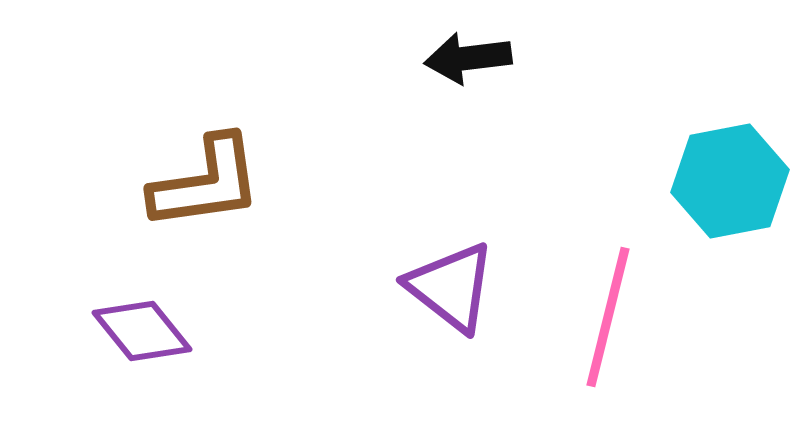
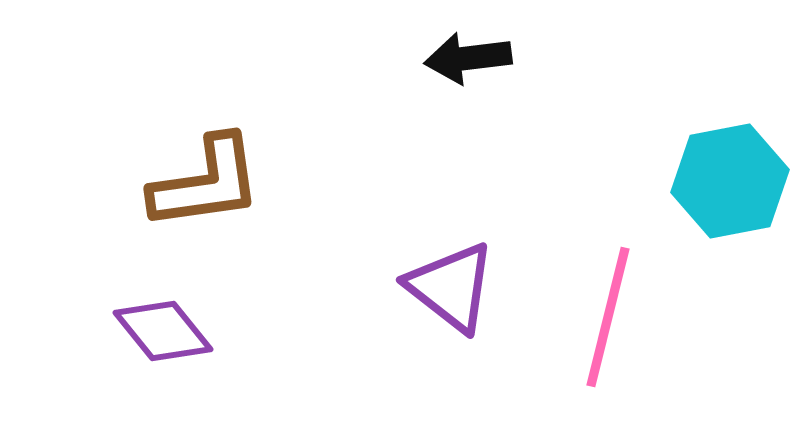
purple diamond: moved 21 px right
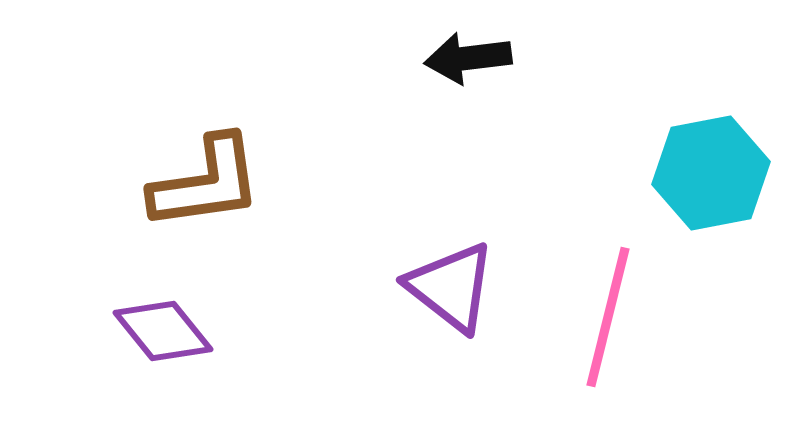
cyan hexagon: moved 19 px left, 8 px up
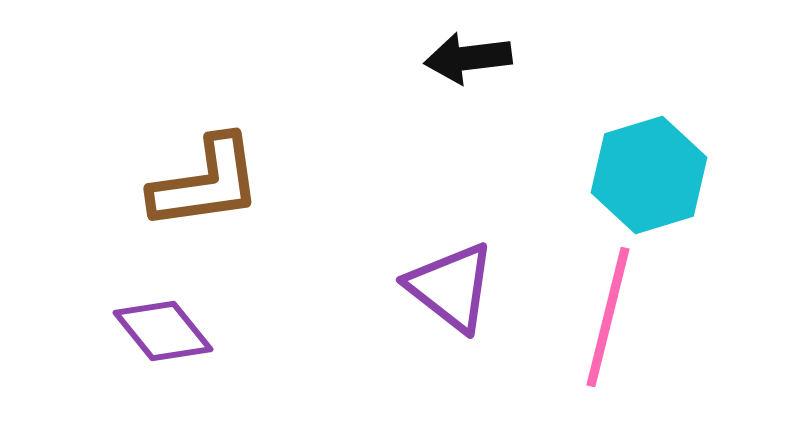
cyan hexagon: moved 62 px left, 2 px down; rotated 6 degrees counterclockwise
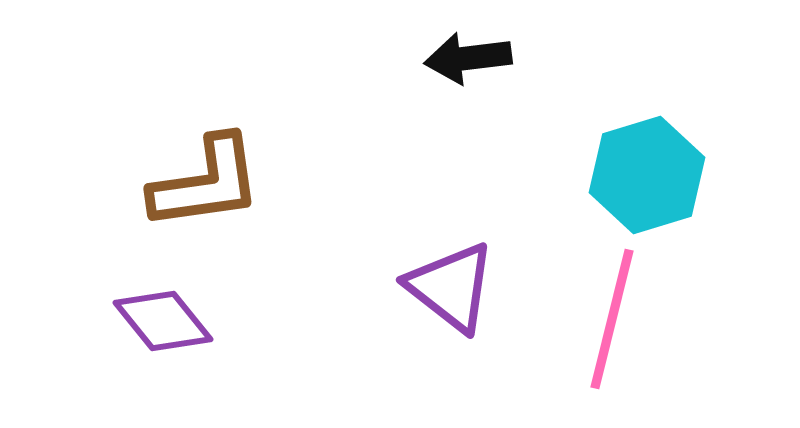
cyan hexagon: moved 2 px left
pink line: moved 4 px right, 2 px down
purple diamond: moved 10 px up
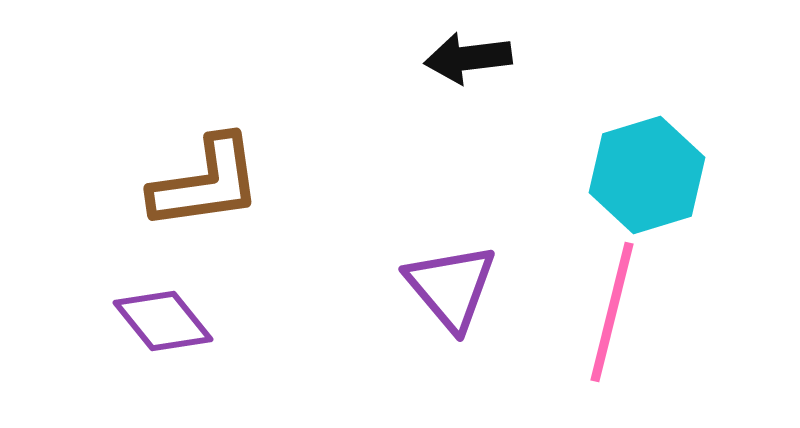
purple triangle: rotated 12 degrees clockwise
pink line: moved 7 px up
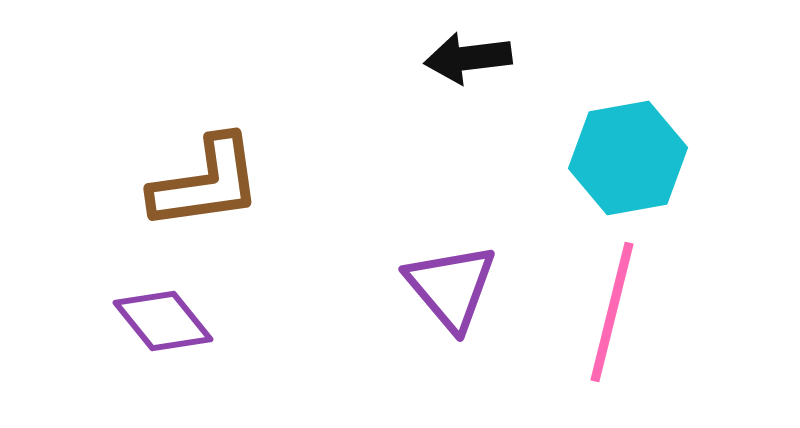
cyan hexagon: moved 19 px left, 17 px up; rotated 7 degrees clockwise
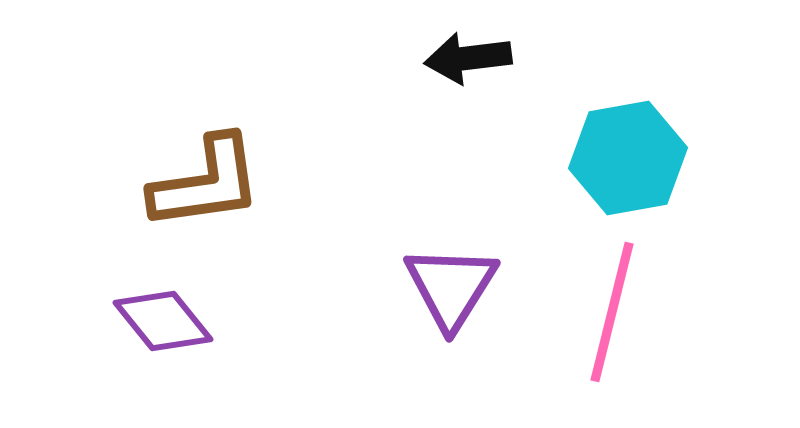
purple triangle: rotated 12 degrees clockwise
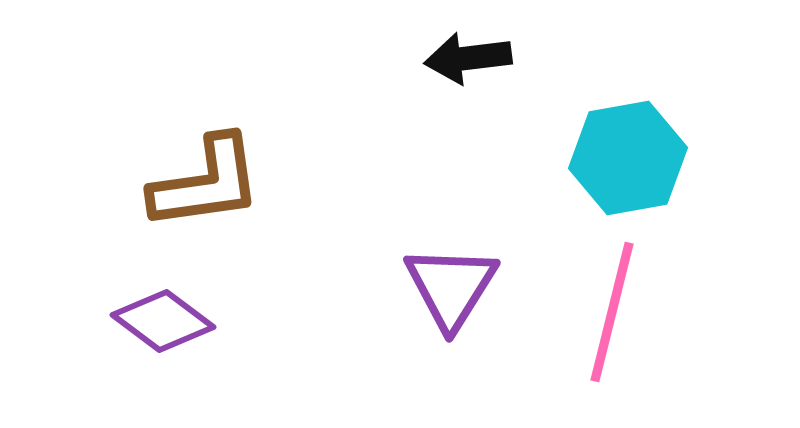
purple diamond: rotated 14 degrees counterclockwise
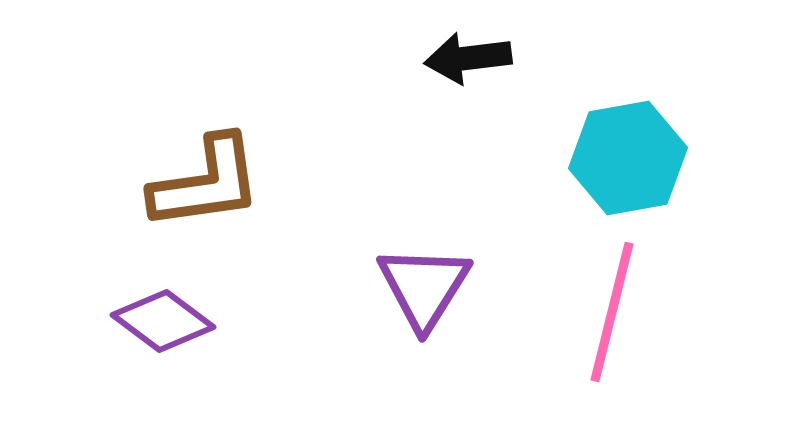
purple triangle: moved 27 px left
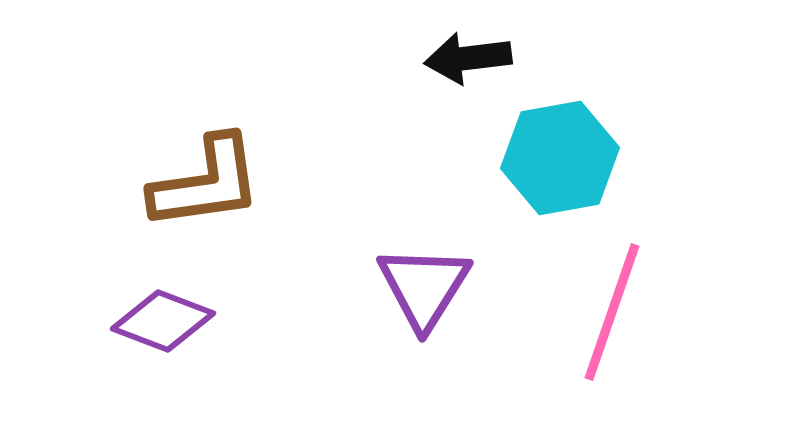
cyan hexagon: moved 68 px left
pink line: rotated 5 degrees clockwise
purple diamond: rotated 16 degrees counterclockwise
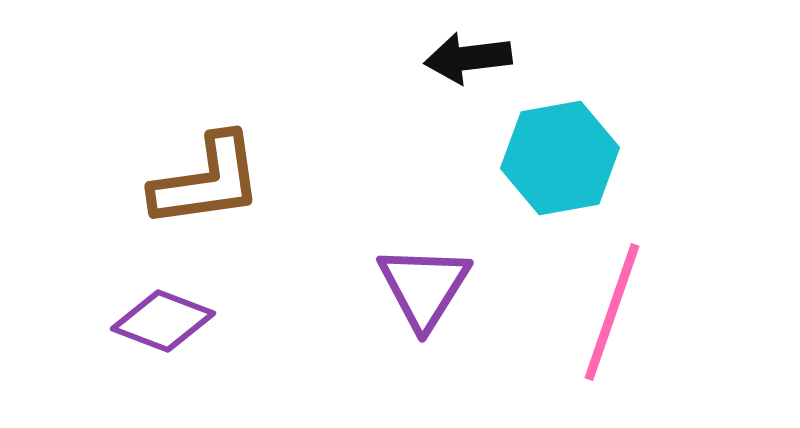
brown L-shape: moved 1 px right, 2 px up
